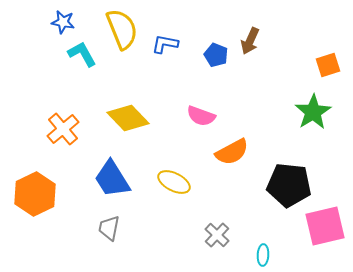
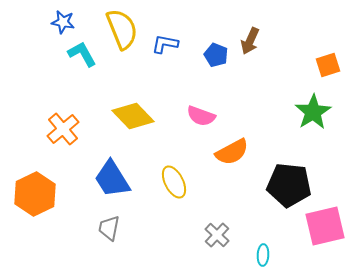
yellow diamond: moved 5 px right, 2 px up
yellow ellipse: rotated 36 degrees clockwise
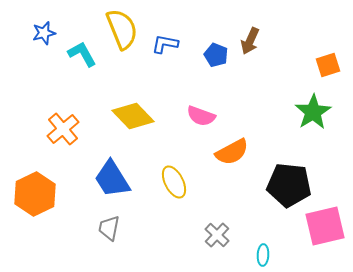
blue star: moved 19 px left, 11 px down; rotated 25 degrees counterclockwise
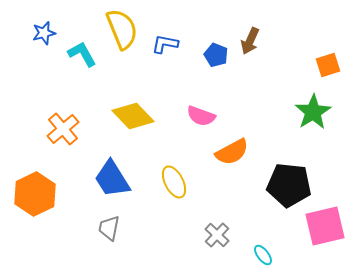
cyan ellipse: rotated 40 degrees counterclockwise
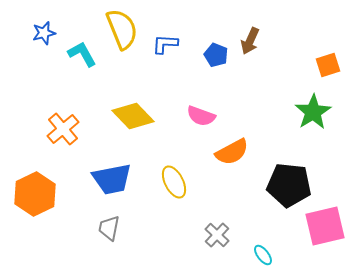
blue L-shape: rotated 8 degrees counterclockwise
blue trapezoid: rotated 69 degrees counterclockwise
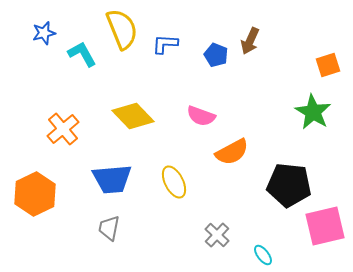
green star: rotated 9 degrees counterclockwise
blue trapezoid: rotated 6 degrees clockwise
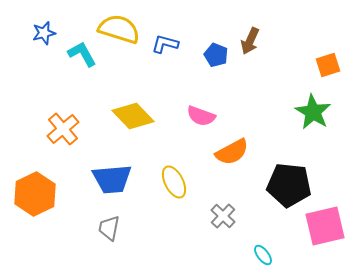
yellow semicircle: moved 3 px left; rotated 51 degrees counterclockwise
blue L-shape: rotated 12 degrees clockwise
gray cross: moved 6 px right, 19 px up
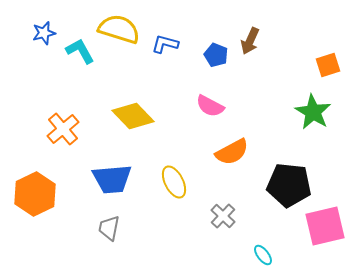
cyan L-shape: moved 2 px left, 3 px up
pink semicircle: moved 9 px right, 10 px up; rotated 8 degrees clockwise
